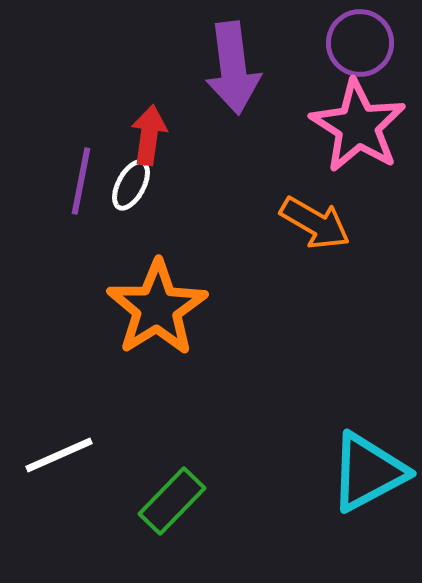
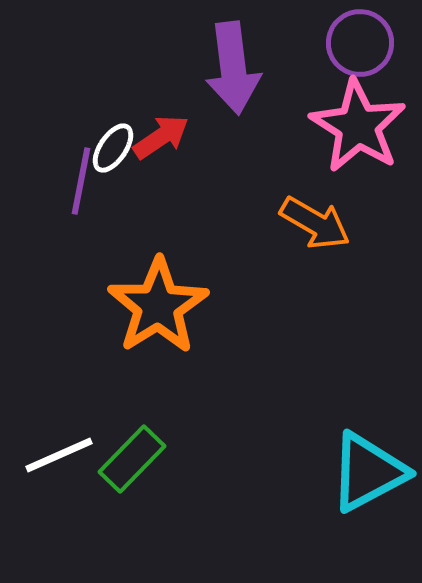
red arrow: moved 12 px right, 2 px down; rotated 48 degrees clockwise
white ellipse: moved 18 px left, 37 px up; rotated 6 degrees clockwise
orange star: moved 1 px right, 2 px up
green rectangle: moved 40 px left, 42 px up
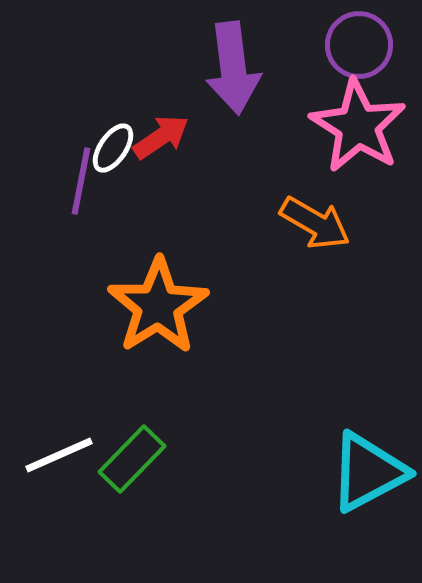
purple circle: moved 1 px left, 2 px down
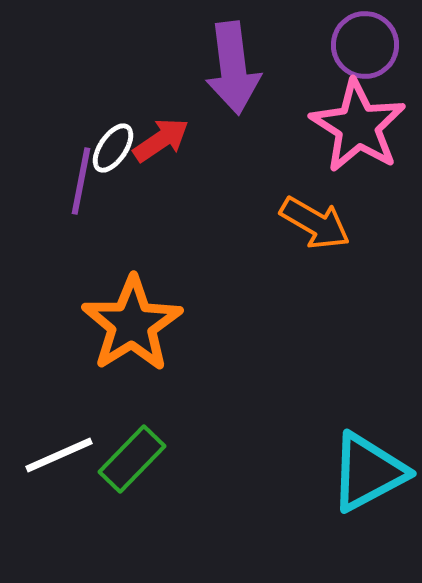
purple circle: moved 6 px right
red arrow: moved 3 px down
orange star: moved 26 px left, 18 px down
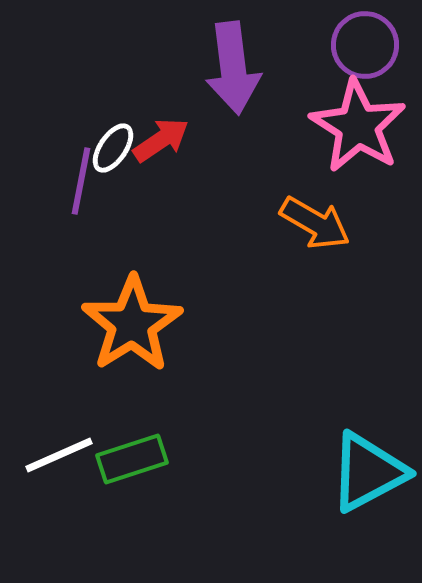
green rectangle: rotated 28 degrees clockwise
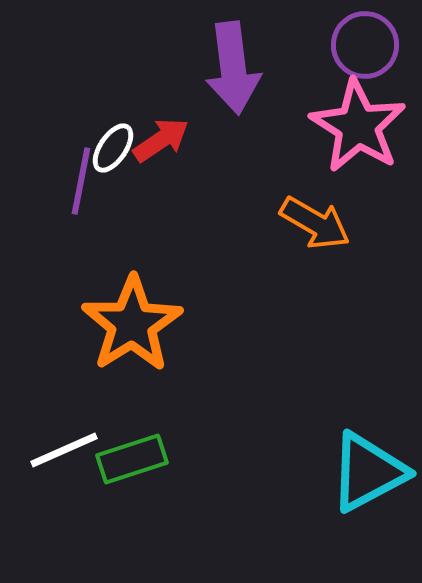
white line: moved 5 px right, 5 px up
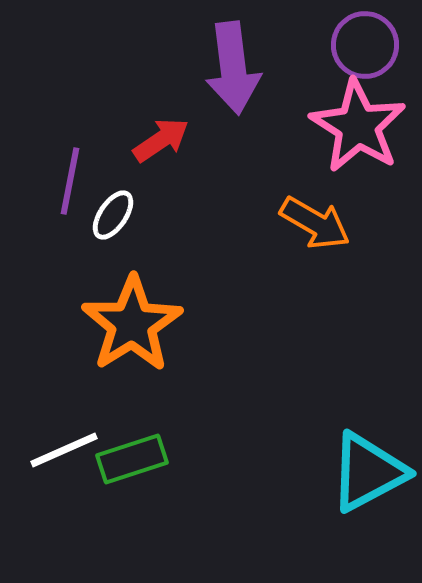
white ellipse: moved 67 px down
purple line: moved 11 px left
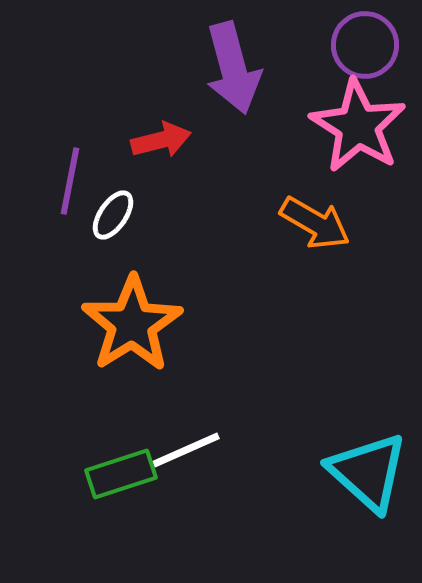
purple arrow: rotated 8 degrees counterclockwise
red arrow: rotated 20 degrees clockwise
white line: moved 122 px right
green rectangle: moved 11 px left, 15 px down
cyan triangle: rotated 50 degrees counterclockwise
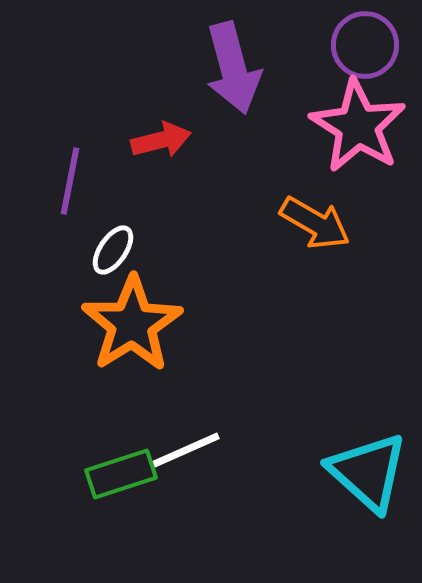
white ellipse: moved 35 px down
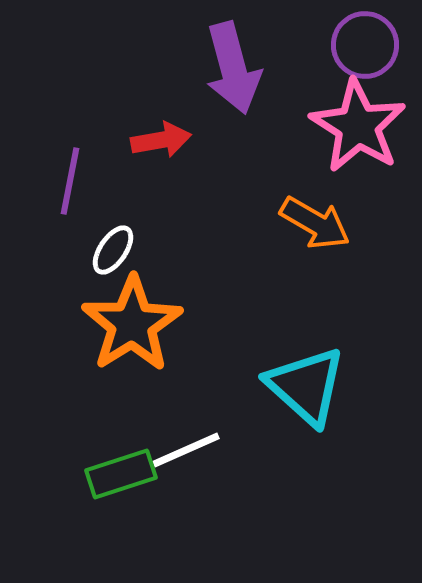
red arrow: rotated 4 degrees clockwise
cyan triangle: moved 62 px left, 86 px up
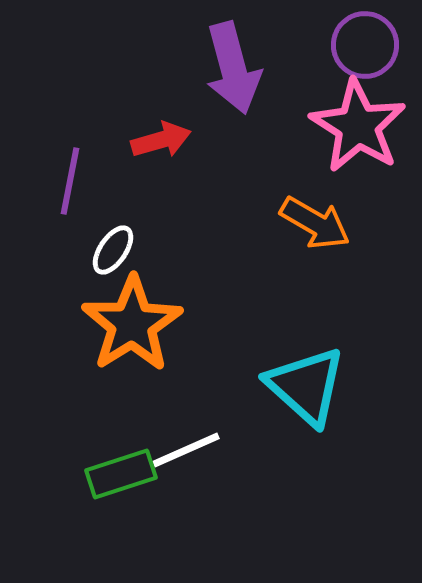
red arrow: rotated 6 degrees counterclockwise
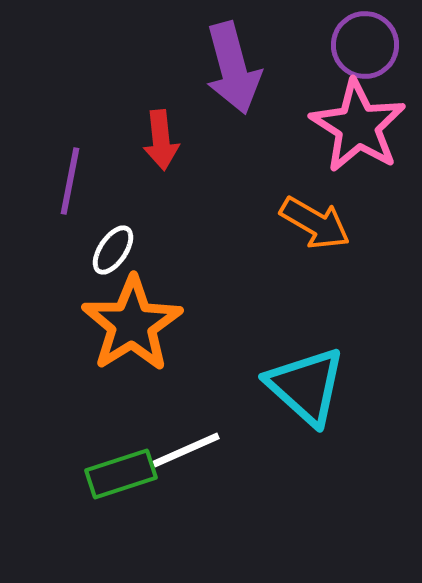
red arrow: rotated 100 degrees clockwise
